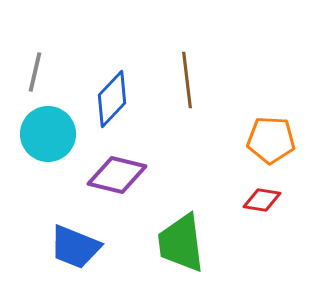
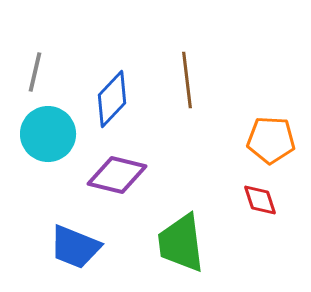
red diamond: moved 2 px left; rotated 63 degrees clockwise
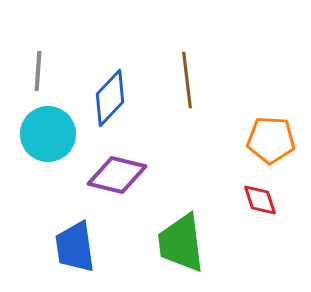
gray line: moved 3 px right, 1 px up; rotated 9 degrees counterclockwise
blue diamond: moved 2 px left, 1 px up
blue trapezoid: rotated 60 degrees clockwise
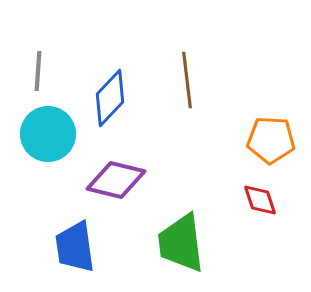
purple diamond: moved 1 px left, 5 px down
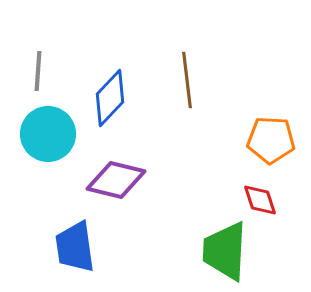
green trapezoid: moved 44 px right, 8 px down; rotated 10 degrees clockwise
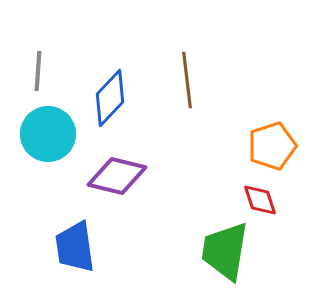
orange pentagon: moved 1 px right, 6 px down; rotated 21 degrees counterclockwise
purple diamond: moved 1 px right, 4 px up
green trapezoid: rotated 6 degrees clockwise
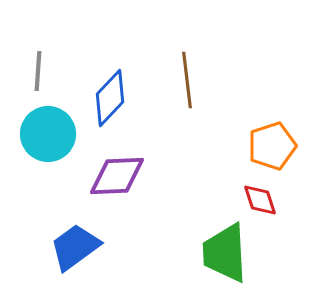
purple diamond: rotated 16 degrees counterclockwise
blue trapezoid: rotated 62 degrees clockwise
green trapezoid: moved 2 px down; rotated 12 degrees counterclockwise
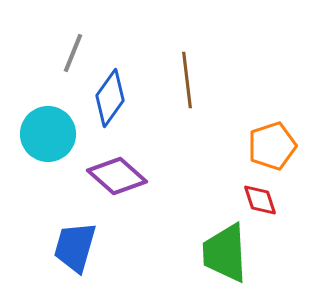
gray line: moved 35 px right, 18 px up; rotated 18 degrees clockwise
blue diamond: rotated 8 degrees counterclockwise
purple diamond: rotated 44 degrees clockwise
blue trapezoid: rotated 38 degrees counterclockwise
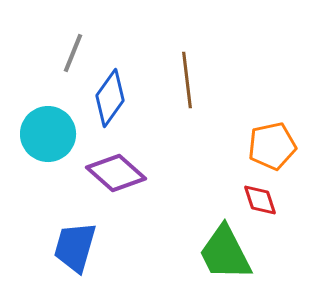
orange pentagon: rotated 6 degrees clockwise
purple diamond: moved 1 px left, 3 px up
green trapezoid: rotated 24 degrees counterclockwise
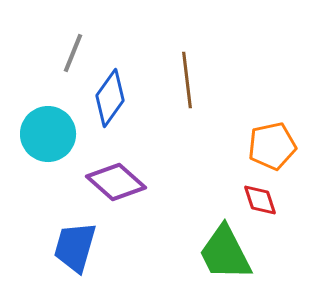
purple diamond: moved 9 px down
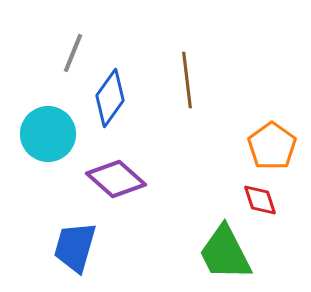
orange pentagon: rotated 24 degrees counterclockwise
purple diamond: moved 3 px up
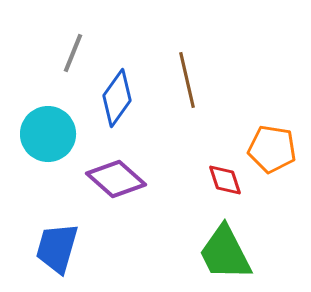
brown line: rotated 6 degrees counterclockwise
blue diamond: moved 7 px right
orange pentagon: moved 3 px down; rotated 27 degrees counterclockwise
red diamond: moved 35 px left, 20 px up
blue trapezoid: moved 18 px left, 1 px down
